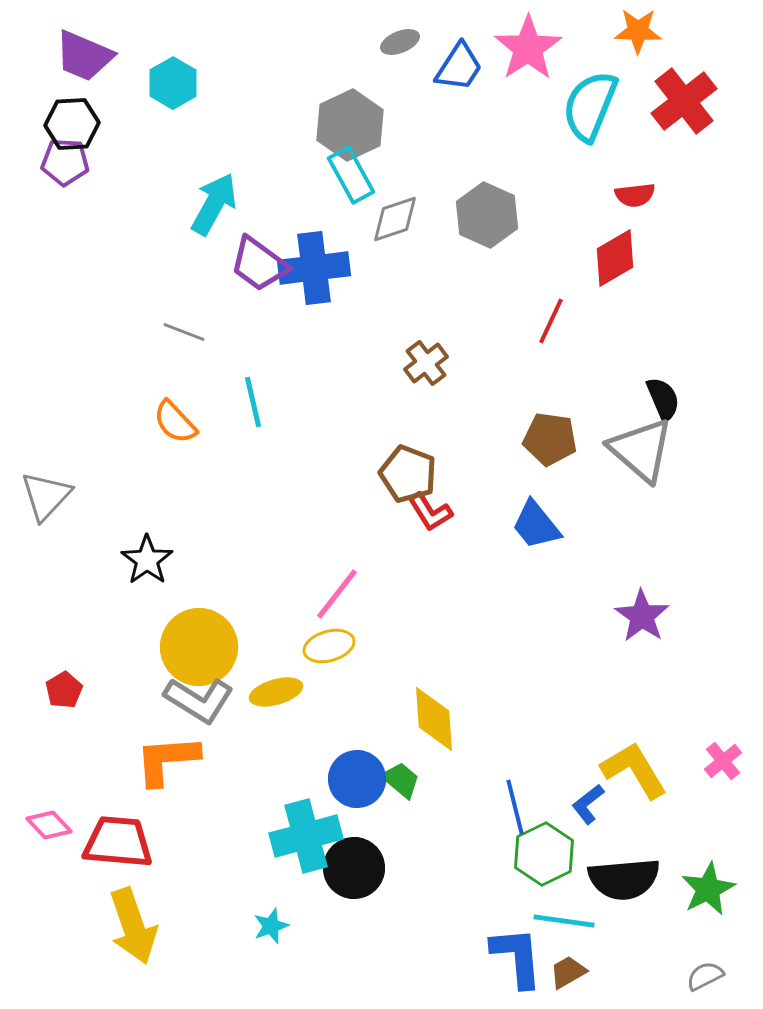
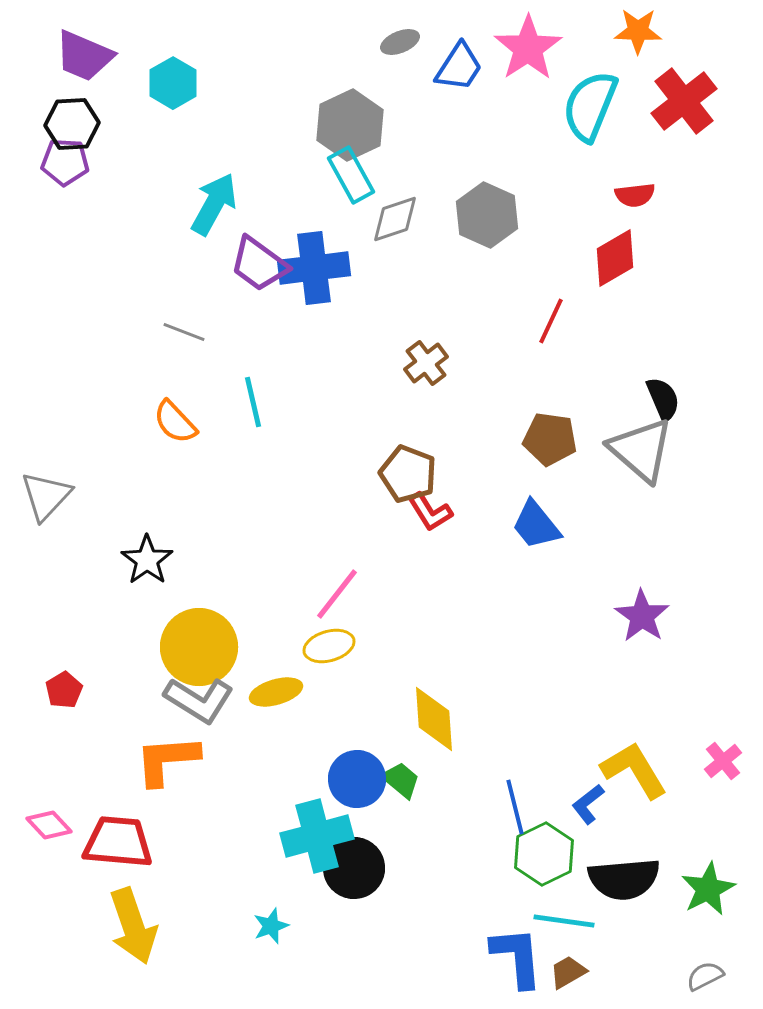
cyan cross at (306, 836): moved 11 px right
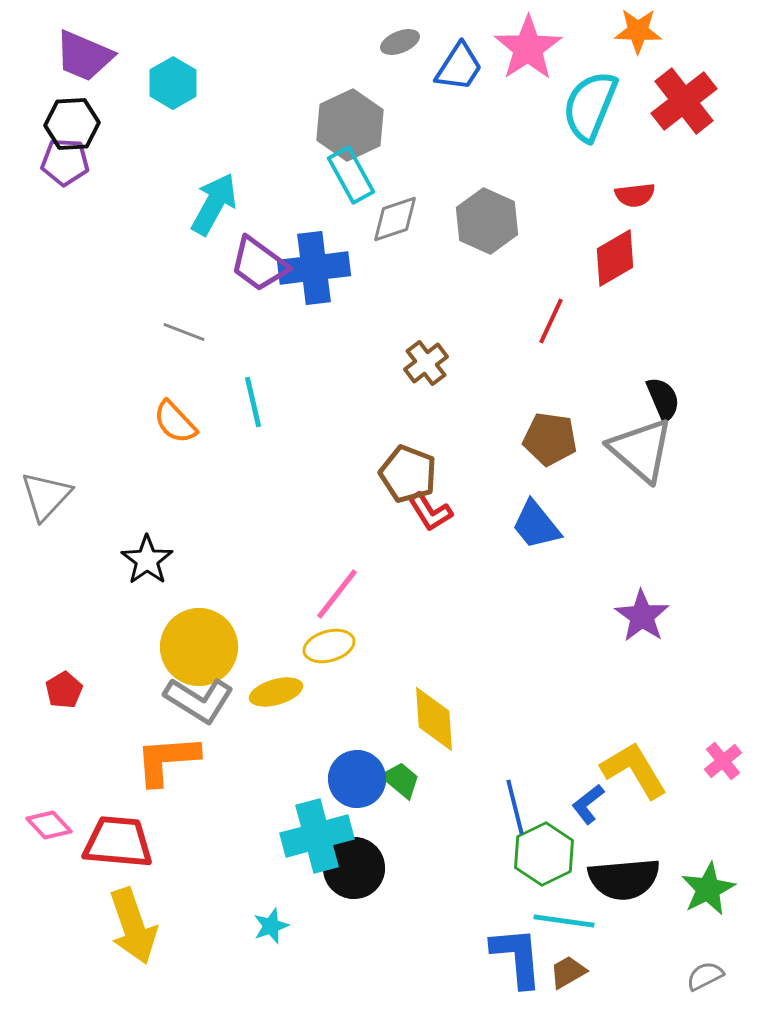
gray hexagon at (487, 215): moved 6 px down
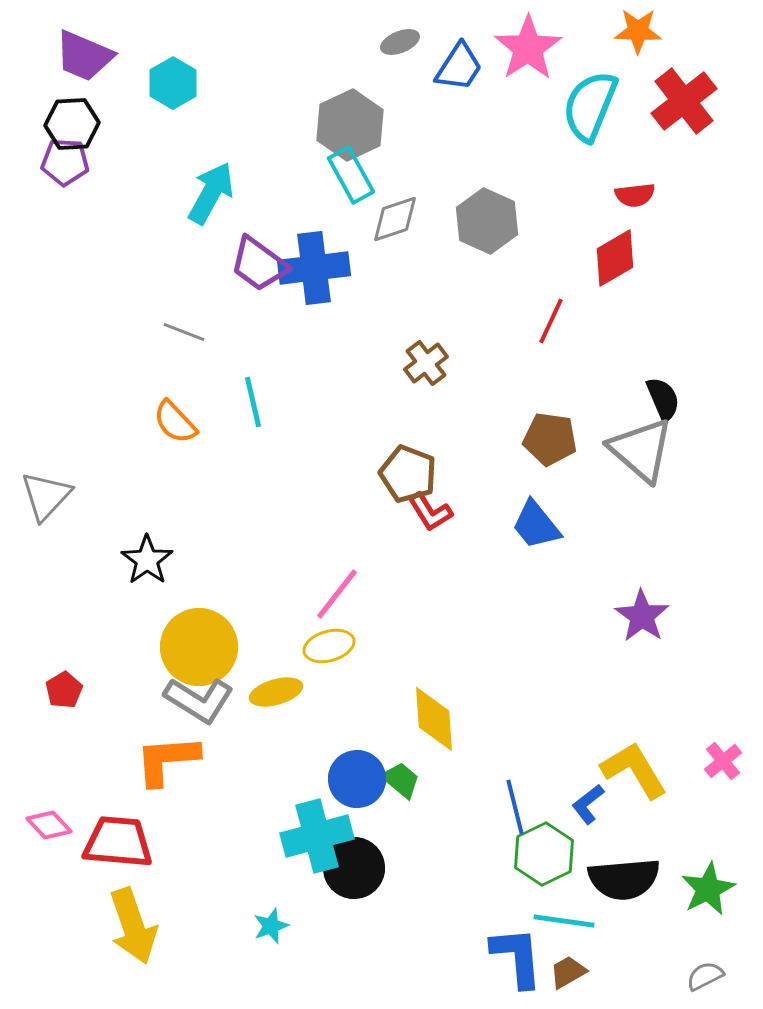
cyan arrow at (214, 204): moved 3 px left, 11 px up
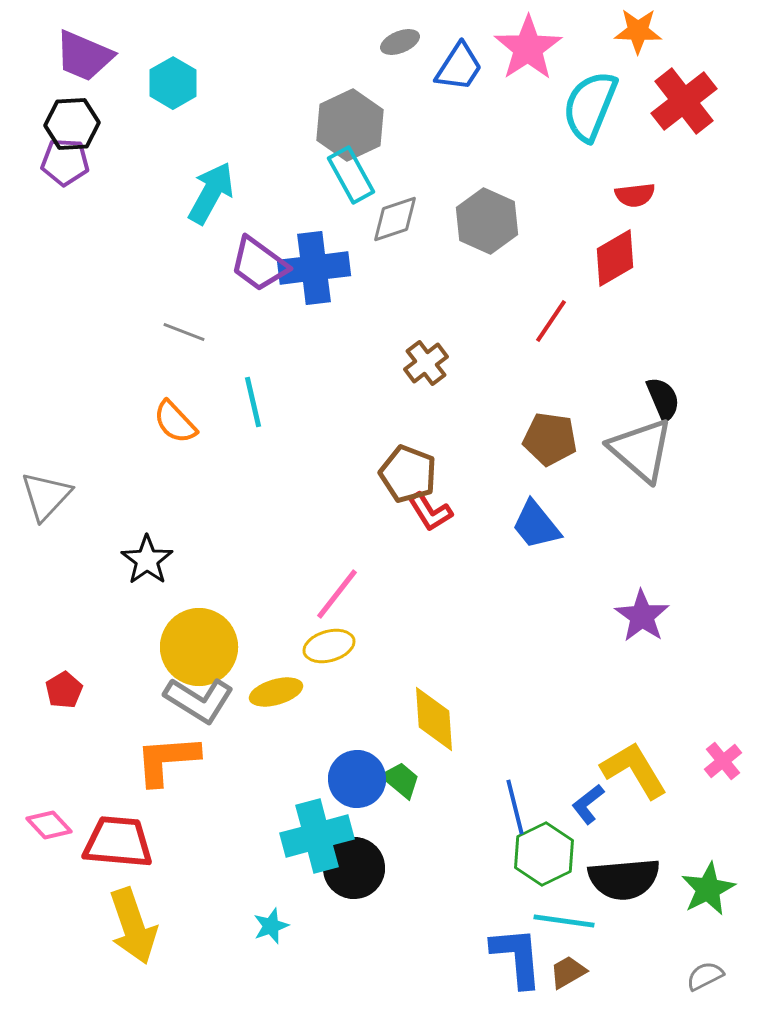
red line at (551, 321): rotated 9 degrees clockwise
